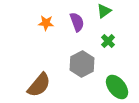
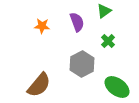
orange star: moved 4 px left, 3 px down
green ellipse: rotated 15 degrees counterclockwise
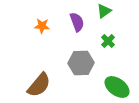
gray hexagon: moved 1 px left, 1 px up; rotated 25 degrees clockwise
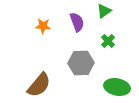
orange star: moved 1 px right
green ellipse: rotated 25 degrees counterclockwise
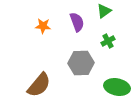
green cross: rotated 16 degrees clockwise
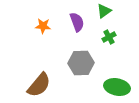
green cross: moved 1 px right, 4 px up
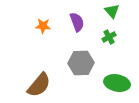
green triangle: moved 8 px right; rotated 35 degrees counterclockwise
green ellipse: moved 4 px up
